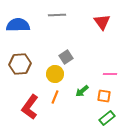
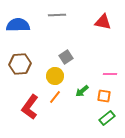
red triangle: moved 1 px right; rotated 42 degrees counterclockwise
yellow circle: moved 2 px down
orange line: rotated 16 degrees clockwise
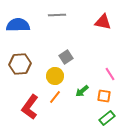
pink line: rotated 56 degrees clockwise
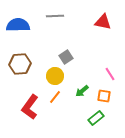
gray line: moved 2 px left, 1 px down
green rectangle: moved 11 px left
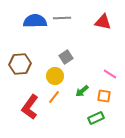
gray line: moved 7 px right, 2 px down
blue semicircle: moved 17 px right, 4 px up
pink line: rotated 24 degrees counterclockwise
orange line: moved 1 px left
green rectangle: rotated 14 degrees clockwise
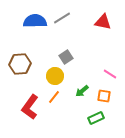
gray line: rotated 30 degrees counterclockwise
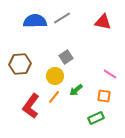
green arrow: moved 6 px left, 1 px up
red L-shape: moved 1 px right, 1 px up
